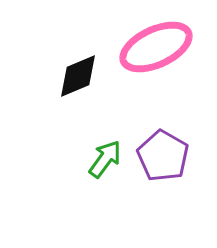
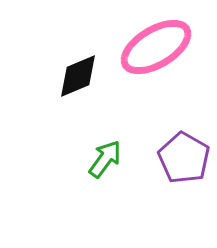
pink ellipse: rotated 6 degrees counterclockwise
purple pentagon: moved 21 px right, 2 px down
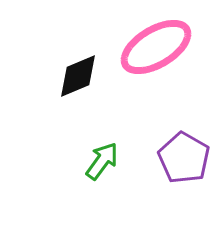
green arrow: moved 3 px left, 2 px down
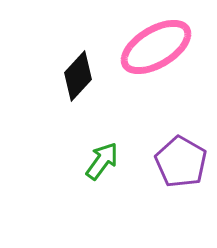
black diamond: rotated 24 degrees counterclockwise
purple pentagon: moved 3 px left, 4 px down
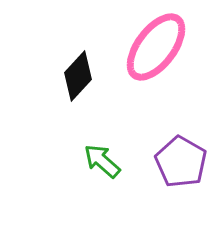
pink ellipse: rotated 22 degrees counterclockwise
green arrow: rotated 84 degrees counterclockwise
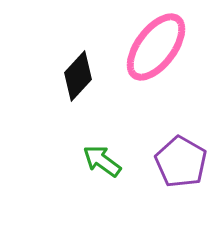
green arrow: rotated 6 degrees counterclockwise
